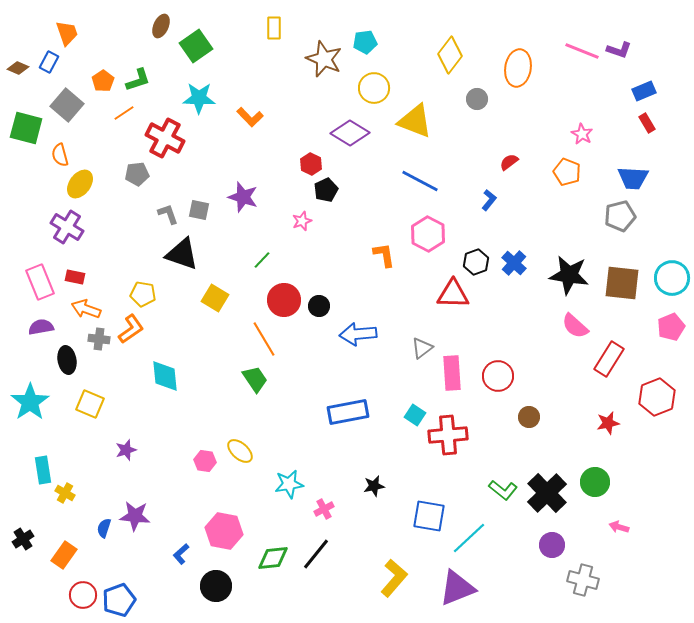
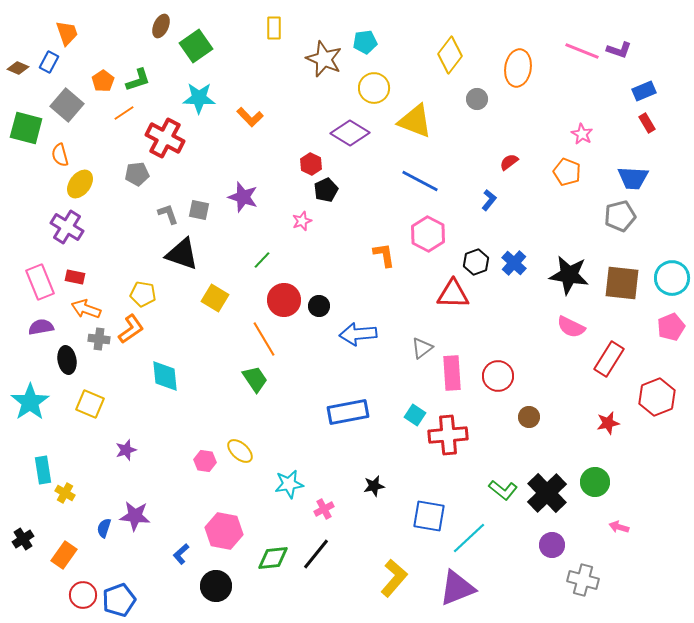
pink semicircle at (575, 326): moved 4 px left, 1 px down; rotated 16 degrees counterclockwise
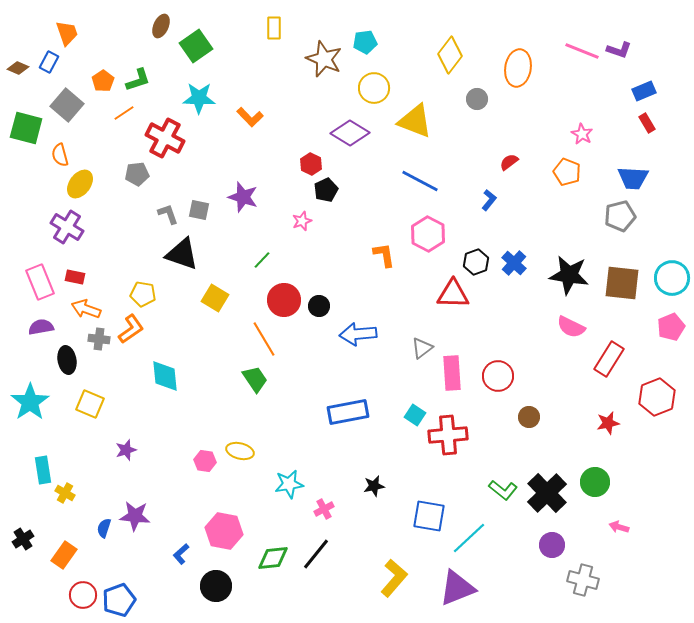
yellow ellipse at (240, 451): rotated 28 degrees counterclockwise
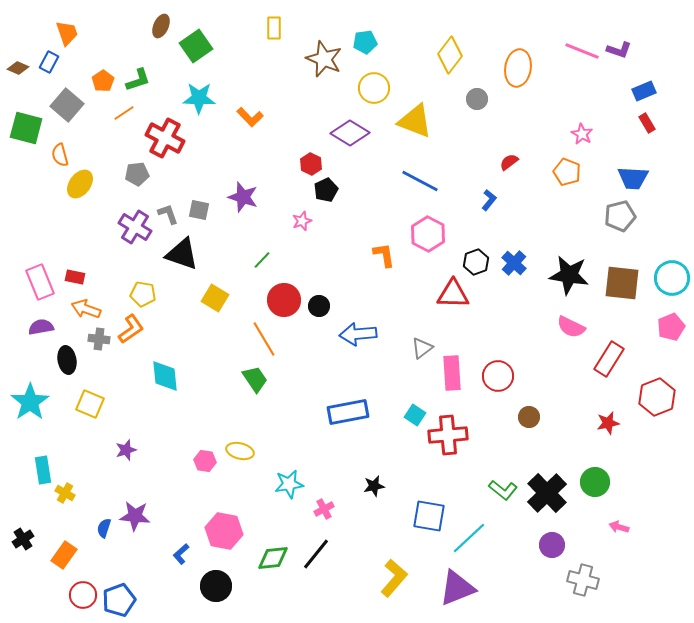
purple cross at (67, 227): moved 68 px right
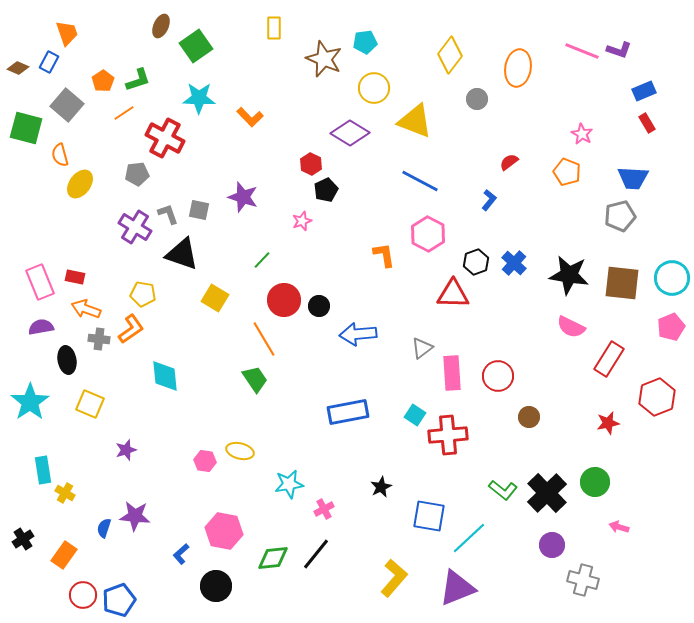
black star at (374, 486): moved 7 px right, 1 px down; rotated 15 degrees counterclockwise
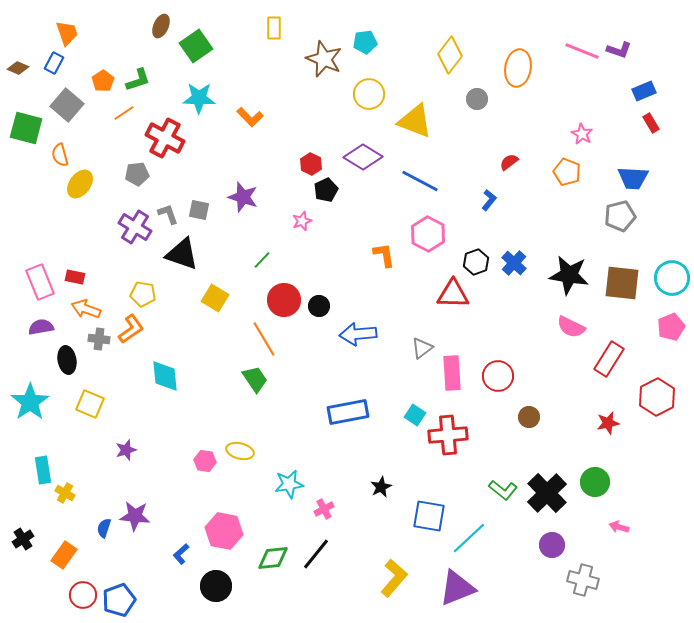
blue rectangle at (49, 62): moved 5 px right, 1 px down
yellow circle at (374, 88): moved 5 px left, 6 px down
red rectangle at (647, 123): moved 4 px right
purple diamond at (350, 133): moved 13 px right, 24 px down
red hexagon at (657, 397): rotated 6 degrees counterclockwise
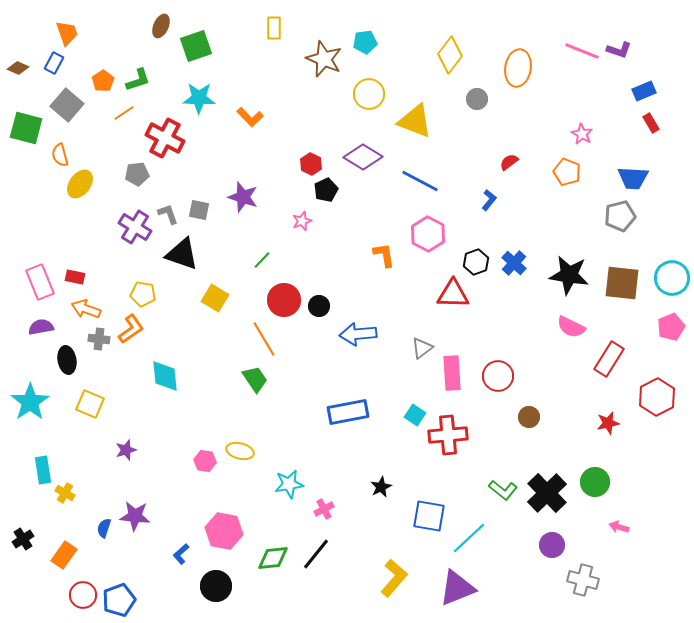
green square at (196, 46): rotated 16 degrees clockwise
